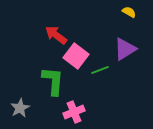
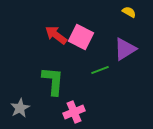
pink square: moved 5 px right, 19 px up; rotated 10 degrees counterclockwise
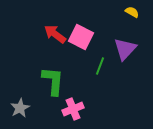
yellow semicircle: moved 3 px right
red arrow: moved 1 px left, 1 px up
purple triangle: rotated 15 degrees counterclockwise
green line: moved 4 px up; rotated 48 degrees counterclockwise
pink cross: moved 1 px left, 3 px up
